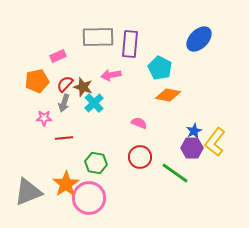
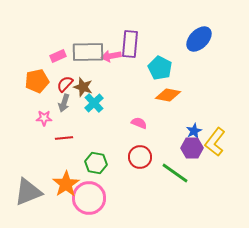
gray rectangle: moved 10 px left, 15 px down
pink arrow: moved 19 px up
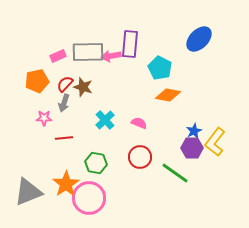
cyan cross: moved 11 px right, 17 px down
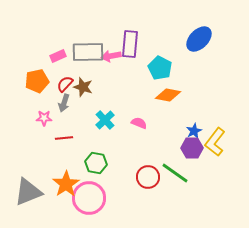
red circle: moved 8 px right, 20 px down
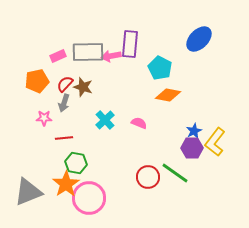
green hexagon: moved 20 px left
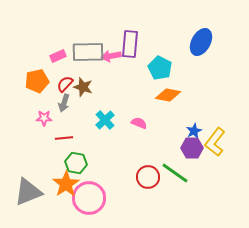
blue ellipse: moved 2 px right, 3 px down; rotated 16 degrees counterclockwise
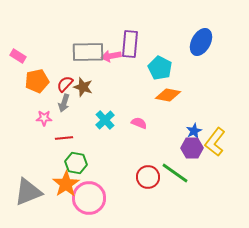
pink rectangle: moved 40 px left; rotated 56 degrees clockwise
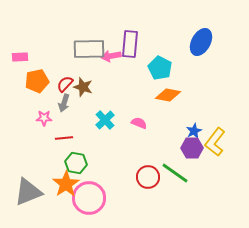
gray rectangle: moved 1 px right, 3 px up
pink rectangle: moved 2 px right, 1 px down; rotated 35 degrees counterclockwise
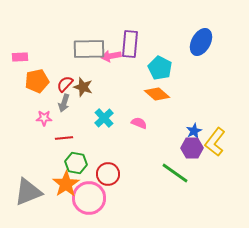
orange diamond: moved 11 px left, 1 px up; rotated 30 degrees clockwise
cyan cross: moved 1 px left, 2 px up
red circle: moved 40 px left, 3 px up
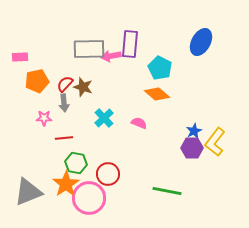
gray arrow: rotated 24 degrees counterclockwise
green line: moved 8 px left, 18 px down; rotated 24 degrees counterclockwise
